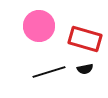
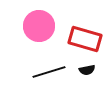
black semicircle: moved 2 px right, 1 px down
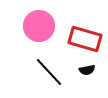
black line: rotated 64 degrees clockwise
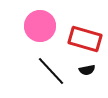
pink circle: moved 1 px right
black line: moved 2 px right, 1 px up
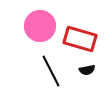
red rectangle: moved 5 px left
black line: rotated 16 degrees clockwise
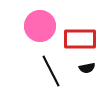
red rectangle: rotated 16 degrees counterclockwise
black semicircle: moved 2 px up
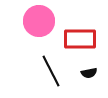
pink circle: moved 1 px left, 5 px up
black semicircle: moved 2 px right, 5 px down
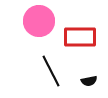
red rectangle: moved 2 px up
black semicircle: moved 8 px down
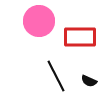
black line: moved 5 px right, 5 px down
black semicircle: rotated 35 degrees clockwise
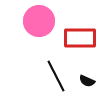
red rectangle: moved 1 px down
black semicircle: moved 2 px left
